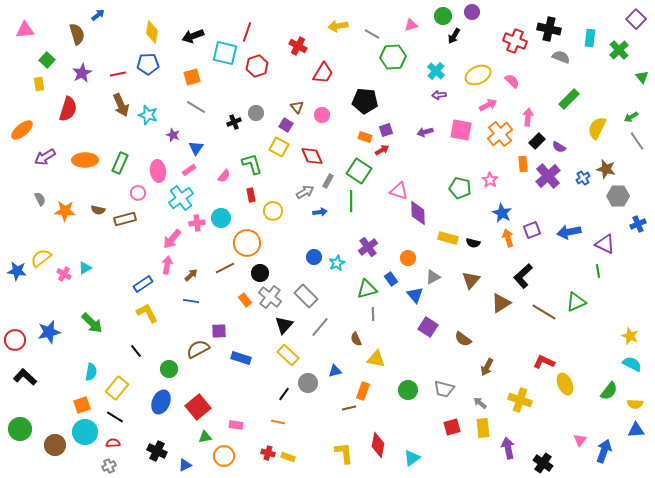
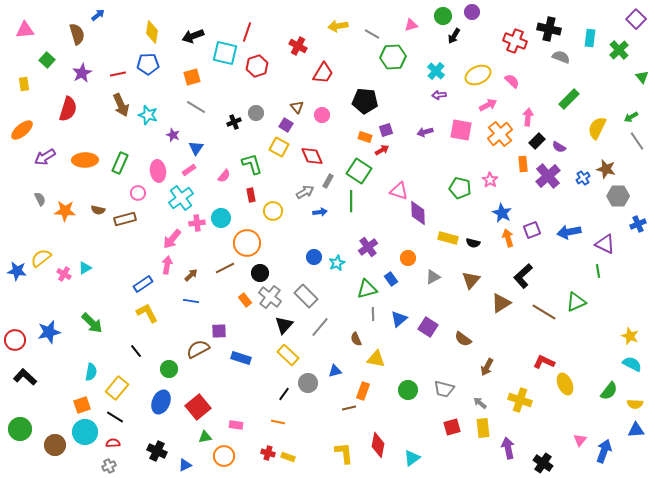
yellow rectangle at (39, 84): moved 15 px left
blue triangle at (415, 295): moved 16 px left, 24 px down; rotated 30 degrees clockwise
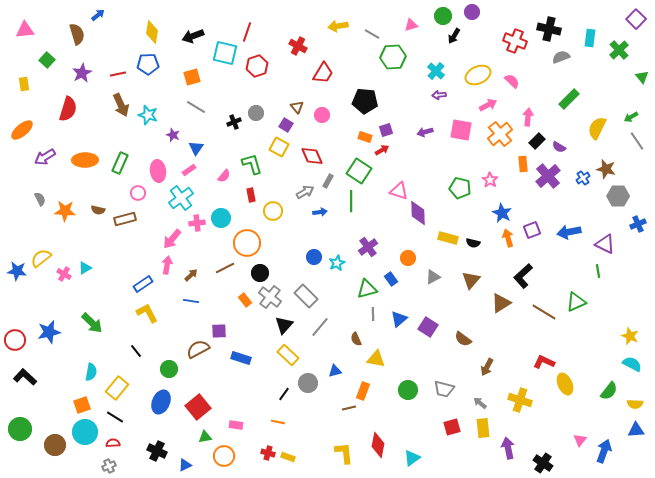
gray semicircle at (561, 57): rotated 42 degrees counterclockwise
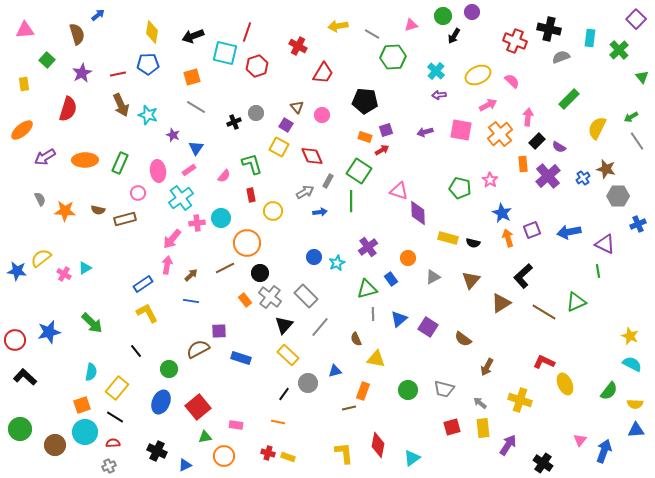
purple arrow at (508, 448): moved 3 px up; rotated 45 degrees clockwise
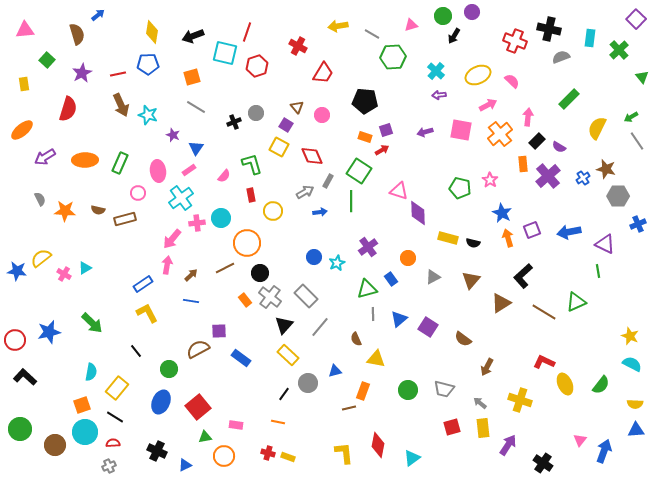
blue rectangle at (241, 358): rotated 18 degrees clockwise
green semicircle at (609, 391): moved 8 px left, 6 px up
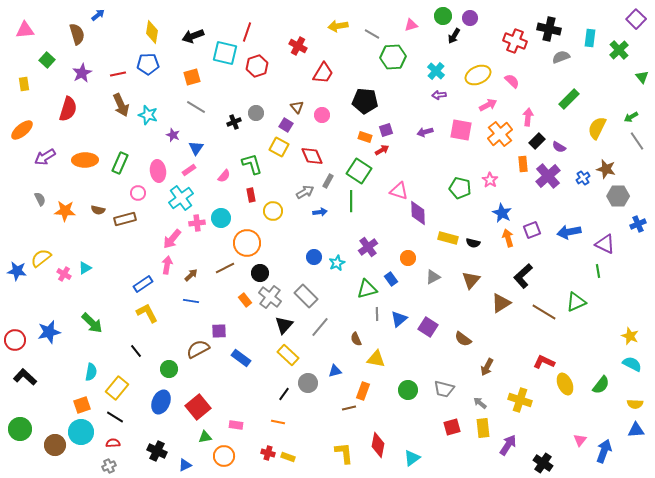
purple circle at (472, 12): moved 2 px left, 6 px down
gray line at (373, 314): moved 4 px right
cyan circle at (85, 432): moved 4 px left
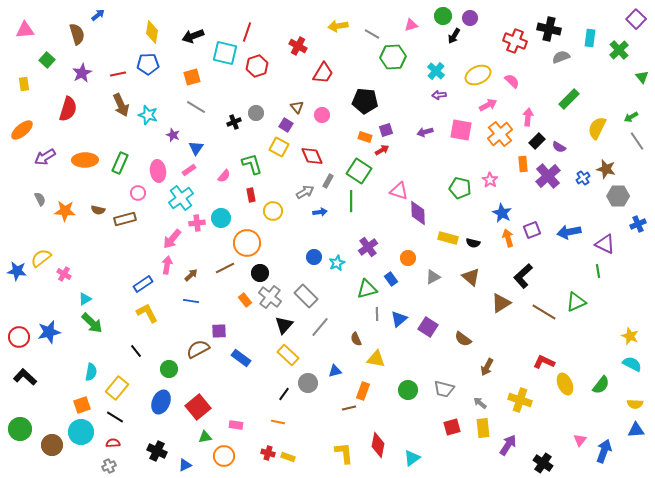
cyan triangle at (85, 268): moved 31 px down
brown triangle at (471, 280): moved 3 px up; rotated 30 degrees counterclockwise
red circle at (15, 340): moved 4 px right, 3 px up
brown circle at (55, 445): moved 3 px left
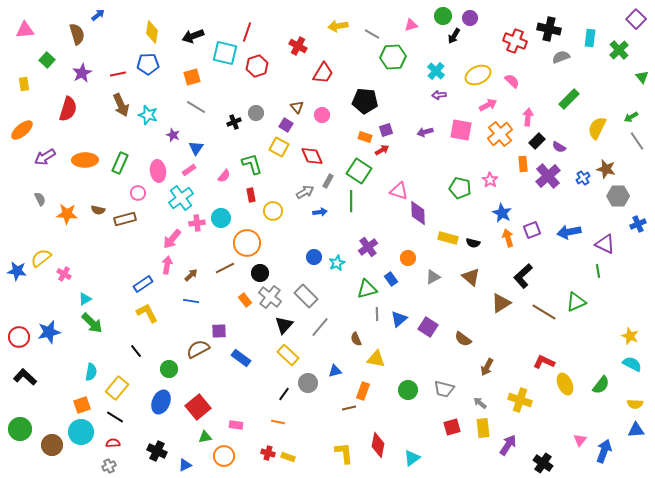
orange star at (65, 211): moved 2 px right, 3 px down
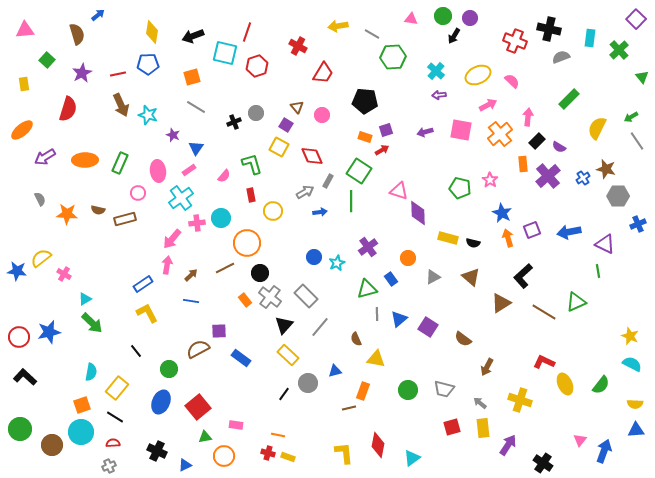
pink triangle at (411, 25): moved 6 px up; rotated 24 degrees clockwise
orange line at (278, 422): moved 13 px down
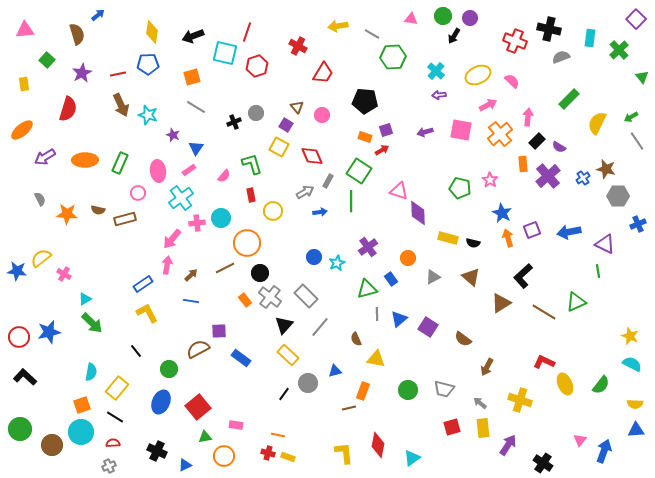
yellow semicircle at (597, 128): moved 5 px up
